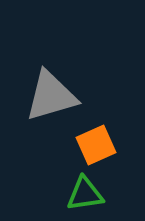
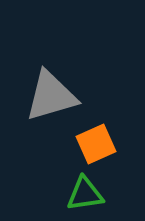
orange square: moved 1 px up
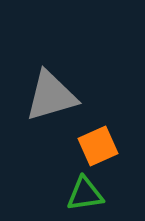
orange square: moved 2 px right, 2 px down
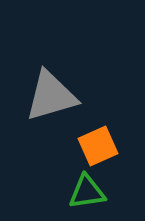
green triangle: moved 2 px right, 2 px up
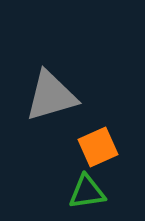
orange square: moved 1 px down
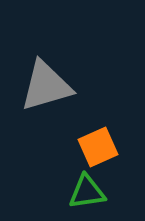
gray triangle: moved 5 px left, 10 px up
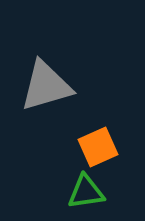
green triangle: moved 1 px left
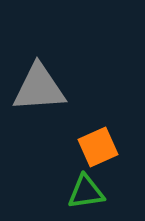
gray triangle: moved 7 px left, 2 px down; rotated 12 degrees clockwise
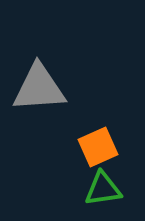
green triangle: moved 17 px right, 3 px up
